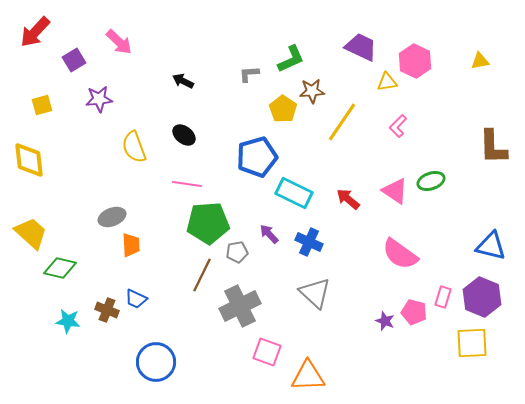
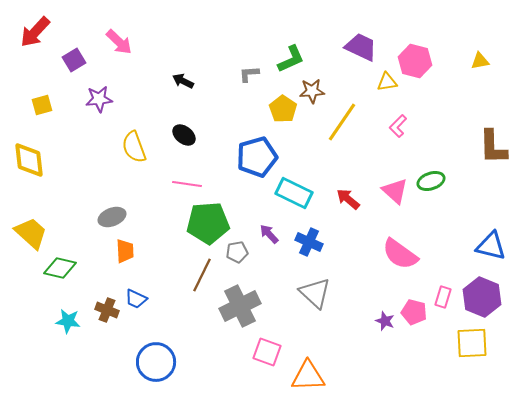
pink hexagon at (415, 61): rotated 12 degrees counterclockwise
pink triangle at (395, 191): rotated 8 degrees clockwise
orange trapezoid at (131, 245): moved 6 px left, 6 px down
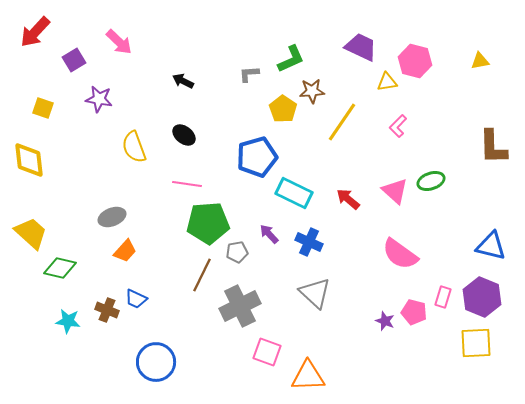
purple star at (99, 99): rotated 16 degrees clockwise
yellow square at (42, 105): moved 1 px right, 3 px down; rotated 35 degrees clockwise
orange trapezoid at (125, 251): rotated 45 degrees clockwise
yellow square at (472, 343): moved 4 px right
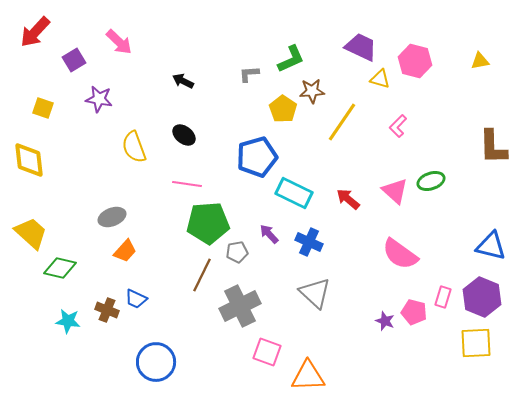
yellow triangle at (387, 82): moved 7 px left, 3 px up; rotated 25 degrees clockwise
